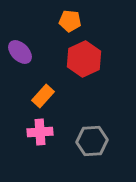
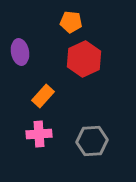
orange pentagon: moved 1 px right, 1 px down
purple ellipse: rotated 35 degrees clockwise
pink cross: moved 1 px left, 2 px down
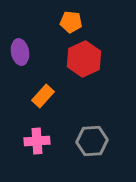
pink cross: moved 2 px left, 7 px down
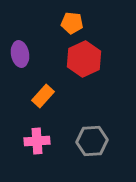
orange pentagon: moved 1 px right, 1 px down
purple ellipse: moved 2 px down
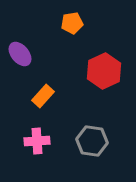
orange pentagon: rotated 15 degrees counterclockwise
purple ellipse: rotated 30 degrees counterclockwise
red hexagon: moved 20 px right, 12 px down
gray hexagon: rotated 12 degrees clockwise
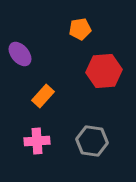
orange pentagon: moved 8 px right, 6 px down
red hexagon: rotated 20 degrees clockwise
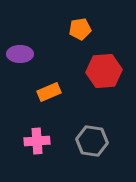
purple ellipse: rotated 50 degrees counterclockwise
orange rectangle: moved 6 px right, 4 px up; rotated 25 degrees clockwise
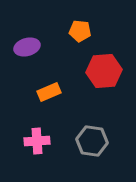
orange pentagon: moved 2 px down; rotated 15 degrees clockwise
purple ellipse: moved 7 px right, 7 px up; rotated 15 degrees counterclockwise
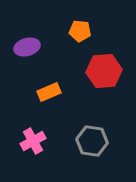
pink cross: moved 4 px left; rotated 25 degrees counterclockwise
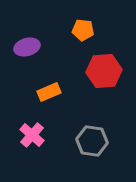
orange pentagon: moved 3 px right, 1 px up
pink cross: moved 1 px left, 6 px up; rotated 20 degrees counterclockwise
